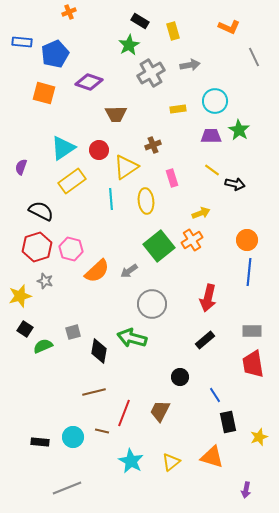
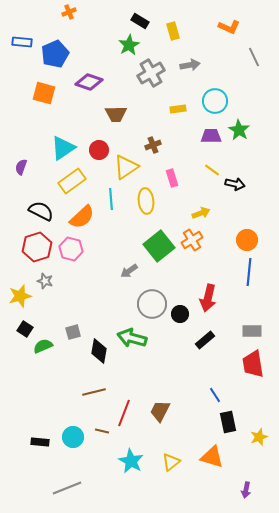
orange semicircle at (97, 271): moved 15 px left, 54 px up
black circle at (180, 377): moved 63 px up
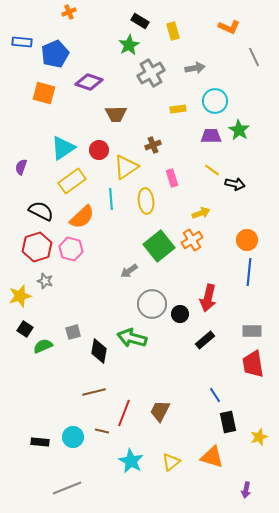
gray arrow at (190, 65): moved 5 px right, 3 px down
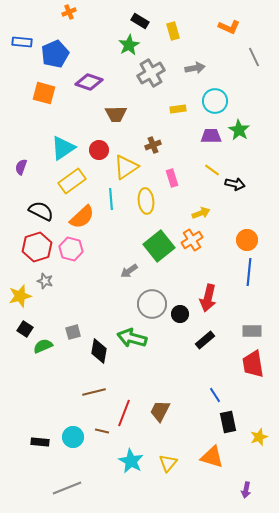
yellow triangle at (171, 462): moved 3 px left, 1 px down; rotated 12 degrees counterclockwise
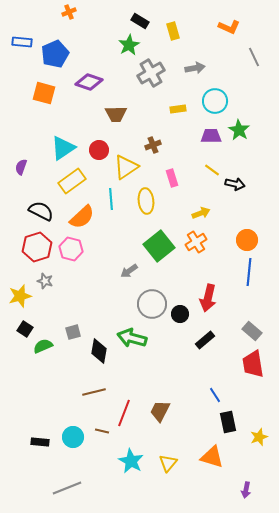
orange cross at (192, 240): moved 4 px right, 2 px down
gray rectangle at (252, 331): rotated 42 degrees clockwise
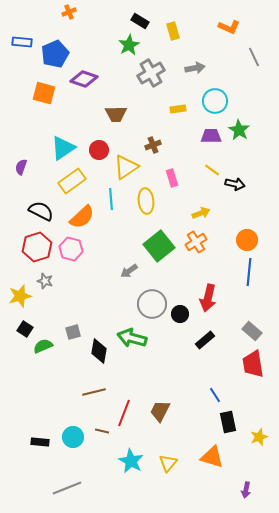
purple diamond at (89, 82): moved 5 px left, 3 px up
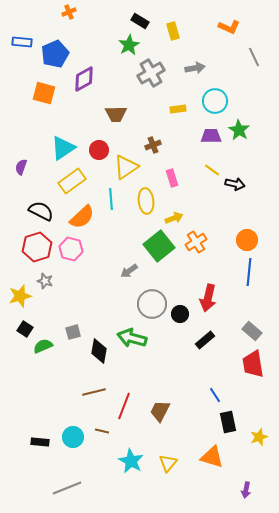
purple diamond at (84, 79): rotated 48 degrees counterclockwise
yellow arrow at (201, 213): moved 27 px left, 5 px down
red line at (124, 413): moved 7 px up
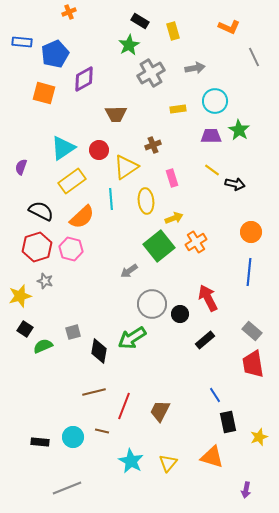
orange circle at (247, 240): moved 4 px right, 8 px up
red arrow at (208, 298): rotated 140 degrees clockwise
green arrow at (132, 338): rotated 48 degrees counterclockwise
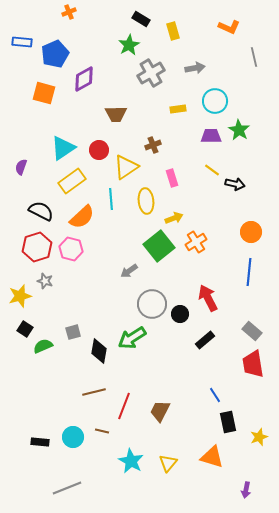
black rectangle at (140, 21): moved 1 px right, 2 px up
gray line at (254, 57): rotated 12 degrees clockwise
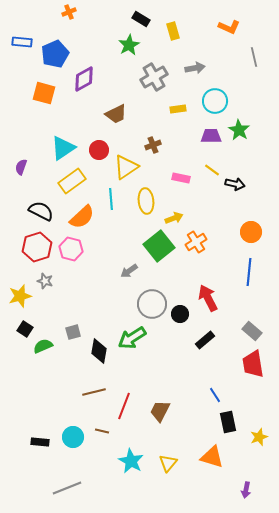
gray cross at (151, 73): moved 3 px right, 4 px down
brown trapezoid at (116, 114): rotated 25 degrees counterclockwise
pink rectangle at (172, 178): moved 9 px right; rotated 60 degrees counterclockwise
